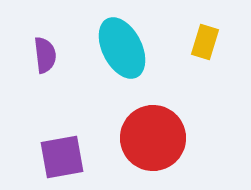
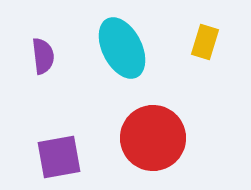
purple semicircle: moved 2 px left, 1 px down
purple square: moved 3 px left
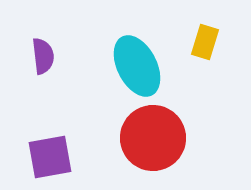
cyan ellipse: moved 15 px right, 18 px down
purple square: moved 9 px left
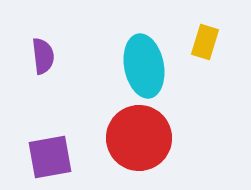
cyan ellipse: moved 7 px right; rotated 16 degrees clockwise
red circle: moved 14 px left
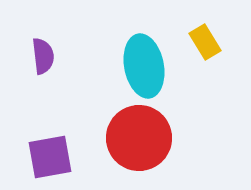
yellow rectangle: rotated 48 degrees counterclockwise
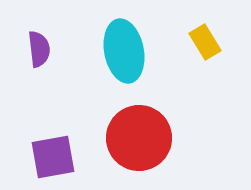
purple semicircle: moved 4 px left, 7 px up
cyan ellipse: moved 20 px left, 15 px up
purple square: moved 3 px right
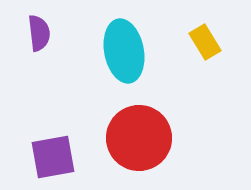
purple semicircle: moved 16 px up
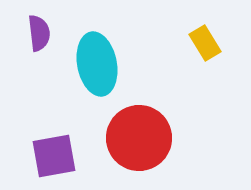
yellow rectangle: moved 1 px down
cyan ellipse: moved 27 px left, 13 px down
purple square: moved 1 px right, 1 px up
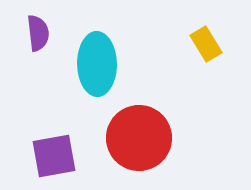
purple semicircle: moved 1 px left
yellow rectangle: moved 1 px right, 1 px down
cyan ellipse: rotated 10 degrees clockwise
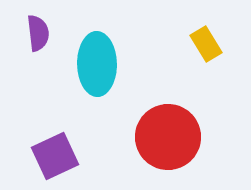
red circle: moved 29 px right, 1 px up
purple square: moved 1 px right; rotated 15 degrees counterclockwise
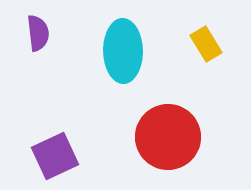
cyan ellipse: moved 26 px right, 13 px up
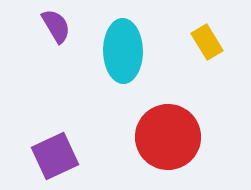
purple semicircle: moved 18 px right, 7 px up; rotated 24 degrees counterclockwise
yellow rectangle: moved 1 px right, 2 px up
